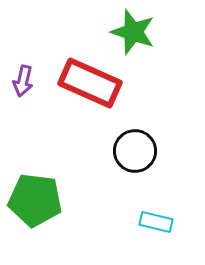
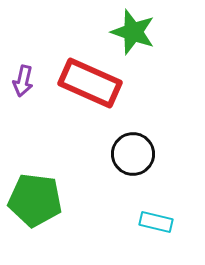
black circle: moved 2 px left, 3 px down
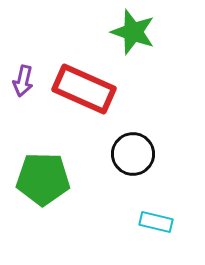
red rectangle: moved 6 px left, 6 px down
green pentagon: moved 8 px right, 21 px up; rotated 6 degrees counterclockwise
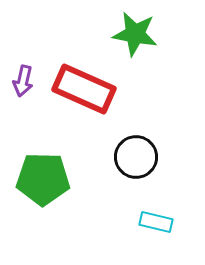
green star: moved 2 px right, 2 px down; rotated 9 degrees counterclockwise
black circle: moved 3 px right, 3 px down
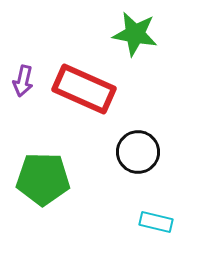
black circle: moved 2 px right, 5 px up
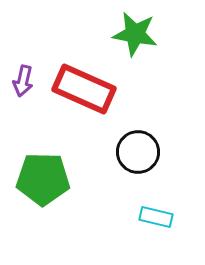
cyan rectangle: moved 5 px up
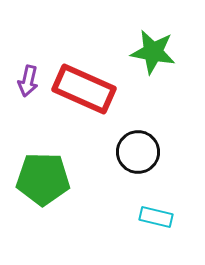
green star: moved 18 px right, 18 px down
purple arrow: moved 5 px right
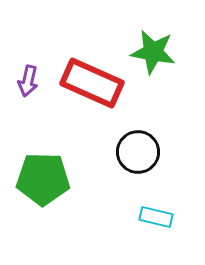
red rectangle: moved 8 px right, 6 px up
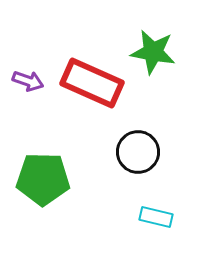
purple arrow: rotated 84 degrees counterclockwise
